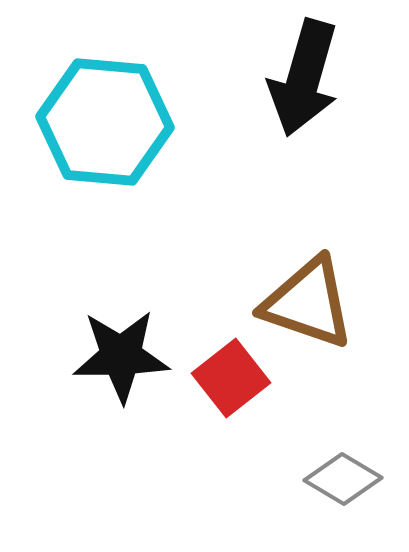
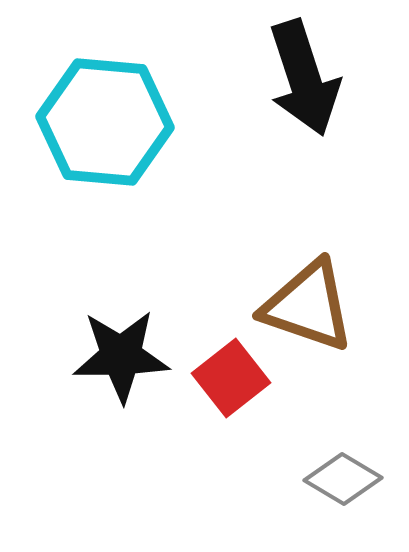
black arrow: rotated 34 degrees counterclockwise
brown triangle: moved 3 px down
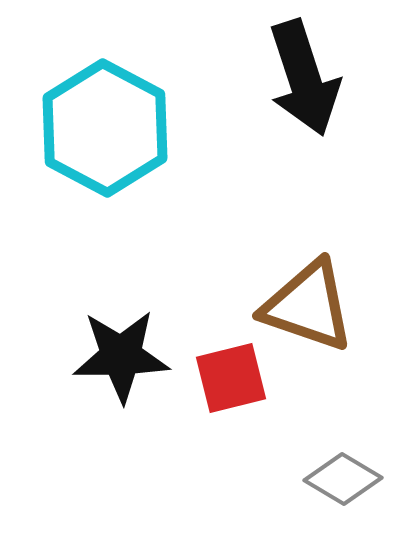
cyan hexagon: moved 6 px down; rotated 23 degrees clockwise
red square: rotated 24 degrees clockwise
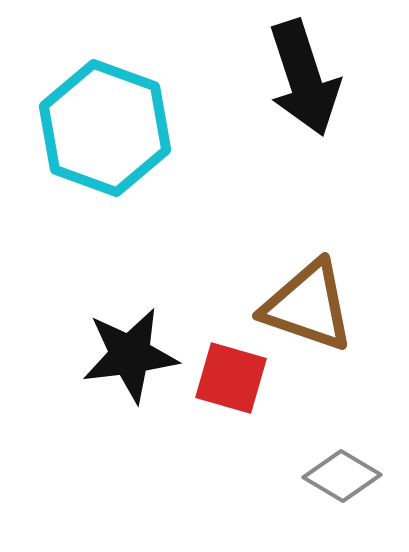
cyan hexagon: rotated 8 degrees counterclockwise
black star: moved 9 px right, 1 px up; rotated 6 degrees counterclockwise
red square: rotated 30 degrees clockwise
gray diamond: moved 1 px left, 3 px up
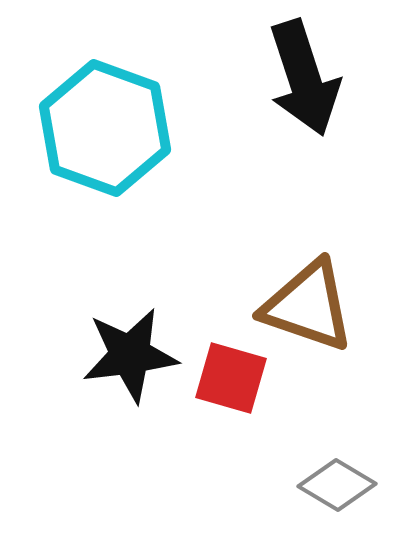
gray diamond: moved 5 px left, 9 px down
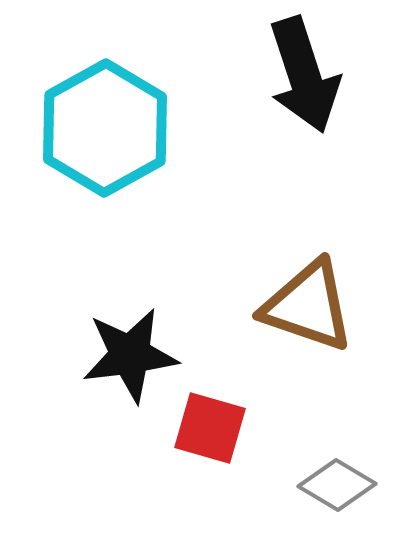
black arrow: moved 3 px up
cyan hexagon: rotated 11 degrees clockwise
red square: moved 21 px left, 50 px down
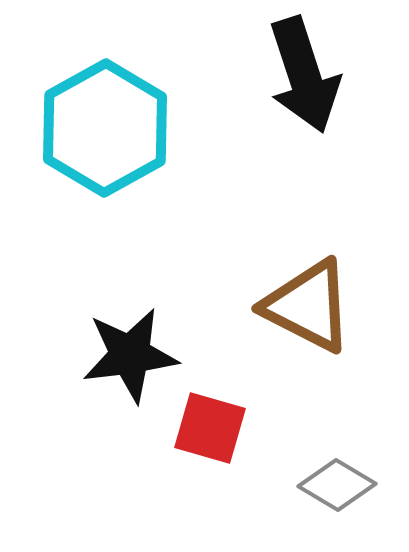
brown triangle: rotated 8 degrees clockwise
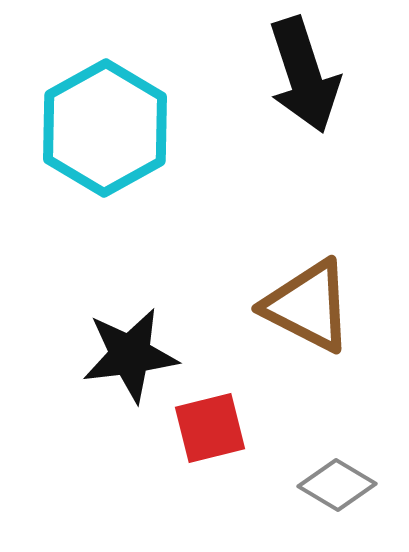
red square: rotated 30 degrees counterclockwise
